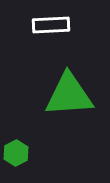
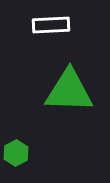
green triangle: moved 4 px up; rotated 6 degrees clockwise
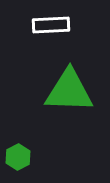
green hexagon: moved 2 px right, 4 px down
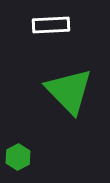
green triangle: rotated 44 degrees clockwise
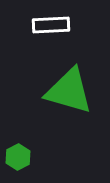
green triangle: rotated 30 degrees counterclockwise
